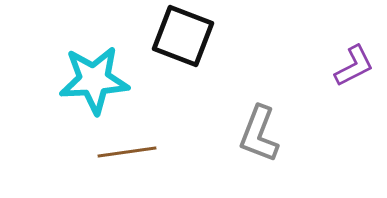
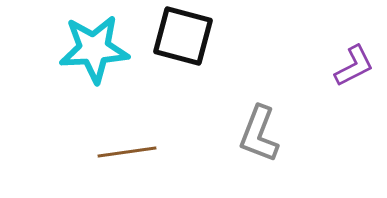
black square: rotated 6 degrees counterclockwise
cyan star: moved 31 px up
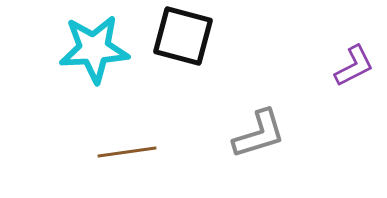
gray L-shape: rotated 128 degrees counterclockwise
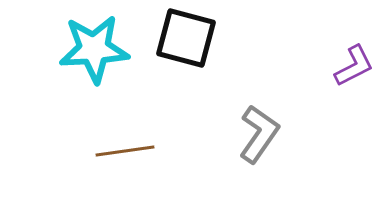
black square: moved 3 px right, 2 px down
gray L-shape: rotated 38 degrees counterclockwise
brown line: moved 2 px left, 1 px up
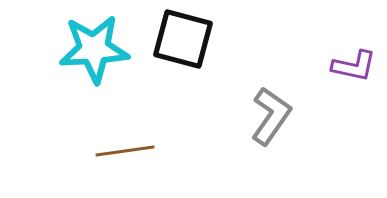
black square: moved 3 px left, 1 px down
purple L-shape: rotated 39 degrees clockwise
gray L-shape: moved 12 px right, 18 px up
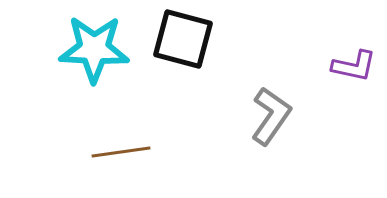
cyan star: rotated 6 degrees clockwise
brown line: moved 4 px left, 1 px down
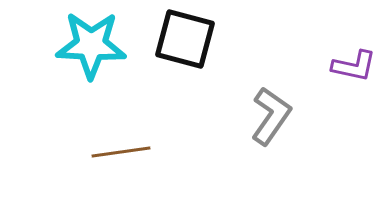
black square: moved 2 px right
cyan star: moved 3 px left, 4 px up
